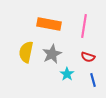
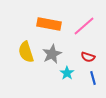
pink line: rotated 40 degrees clockwise
yellow semicircle: rotated 30 degrees counterclockwise
cyan star: moved 1 px up
blue line: moved 2 px up
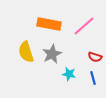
red semicircle: moved 7 px right
cyan star: moved 2 px right, 1 px down; rotated 24 degrees counterclockwise
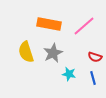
gray star: moved 1 px right, 1 px up
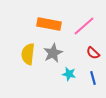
yellow semicircle: moved 2 px right, 2 px down; rotated 25 degrees clockwise
red semicircle: moved 2 px left, 4 px up; rotated 24 degrees clockwise
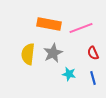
pink line: moved 3 px left, 2 px down; rotated 20 degrees clockwise
red semicircle: rotated 24 degrees clockwise
